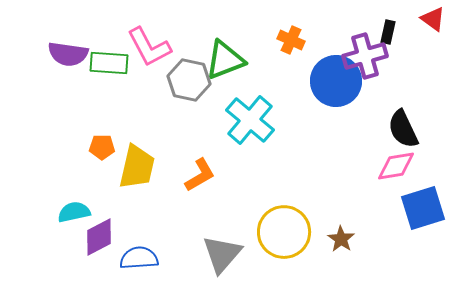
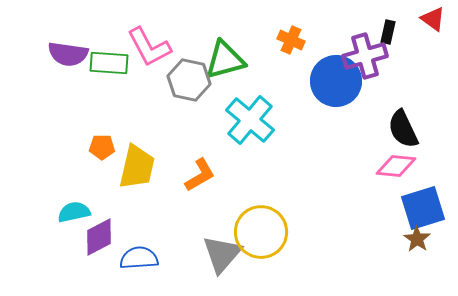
green triangle: rotated 6 degrees clockwise
pink diamond: rotated 15 degrees clockwise
yellow circle: moved 23 px left
brown star: moved 76 px right
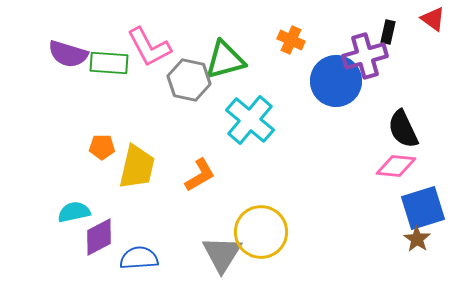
purple semicircle: rotated 9 degrees clockwise
gray triangle: rotated 9 degrees counterclockwise
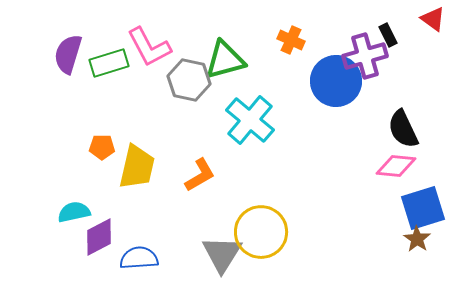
black rectangle: moved 3 px down; rotated 40 degrees counterclockwise
purple semicircle: rotated 90 degrees clockwise
green rectangle: rotated 21 degrees counterclockwise
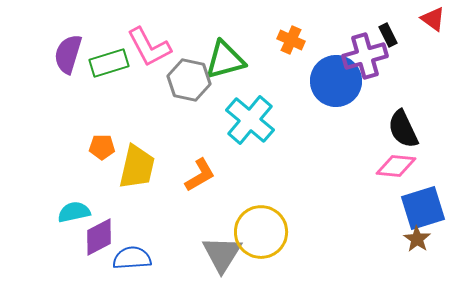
blue semicircle: moved 7 px left
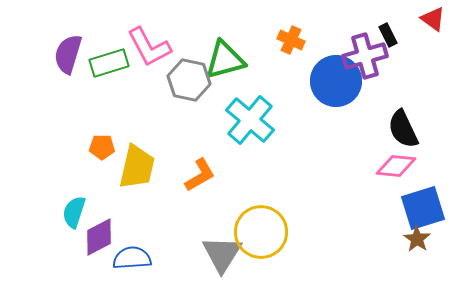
cyan semicircle: rotated 60 degrees counterclockwise
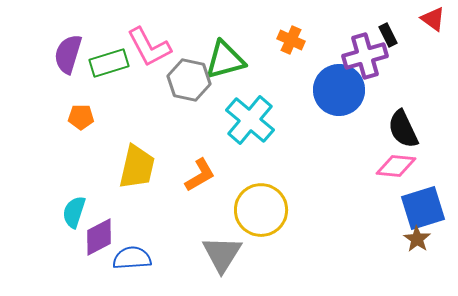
blue circle: moved 3 px right, 9 px down
orange pentagon: moved 21 px left, 30 px up
yellow circle: moved 22 px up
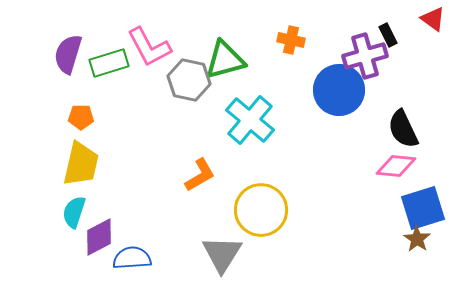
orange cross: rotated 12 degrees counterclockwise
yellow trapezoid: moved 56 px left, 3 px up
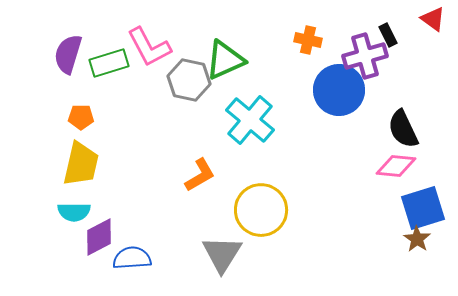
orange cross: moved 17 px right
green triangle: rotated 9 degrees counterclockwise
cyan semicircle: rotated 108 degrees counterclockwise
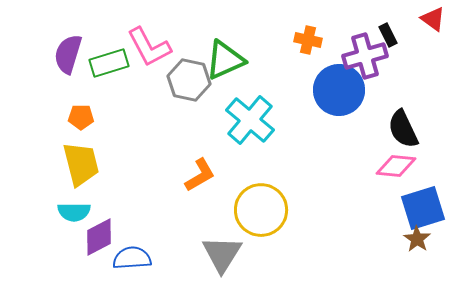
yellow trapezoid: rotated 27 degrees counterclockwise
